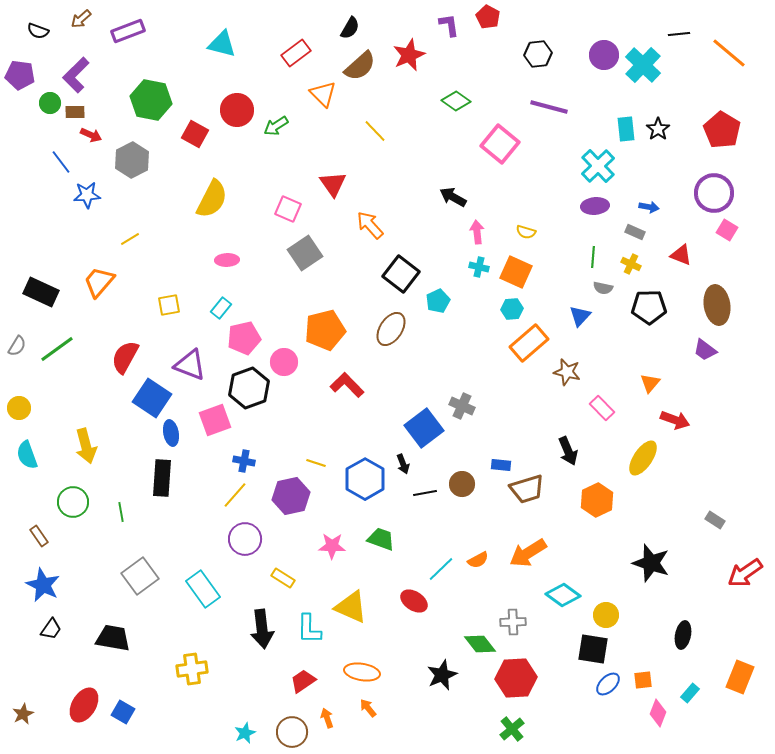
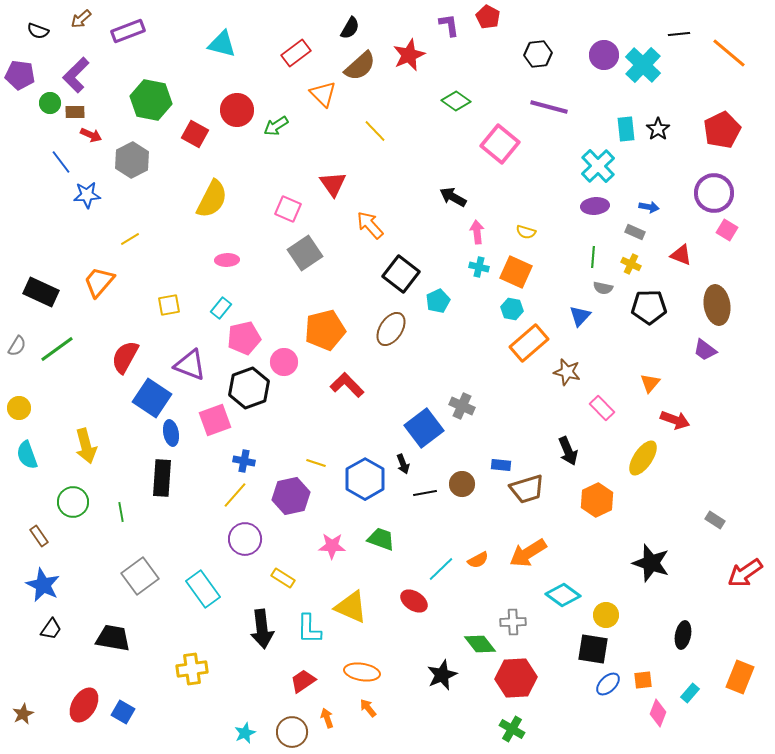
red pentagon at (722, 130): rotated 15 degrees clockwise
cyan hexagon at (512, 309): rotated 15 degrees clockwise
green cross at (512, 729): rotated 20 degrees counterclockwise
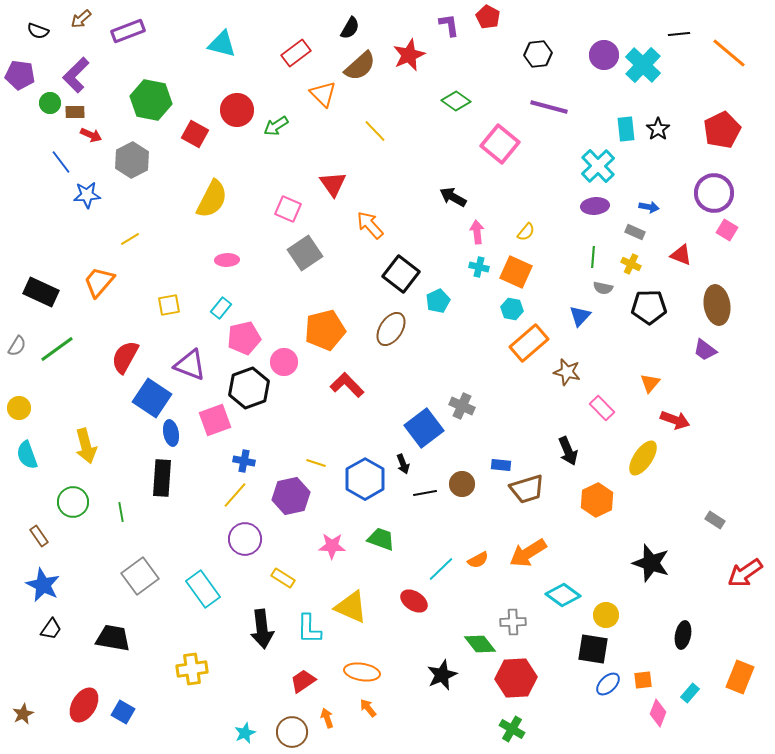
yellow semicircle at (526, 232): rotated 66 degrees counterclockwise
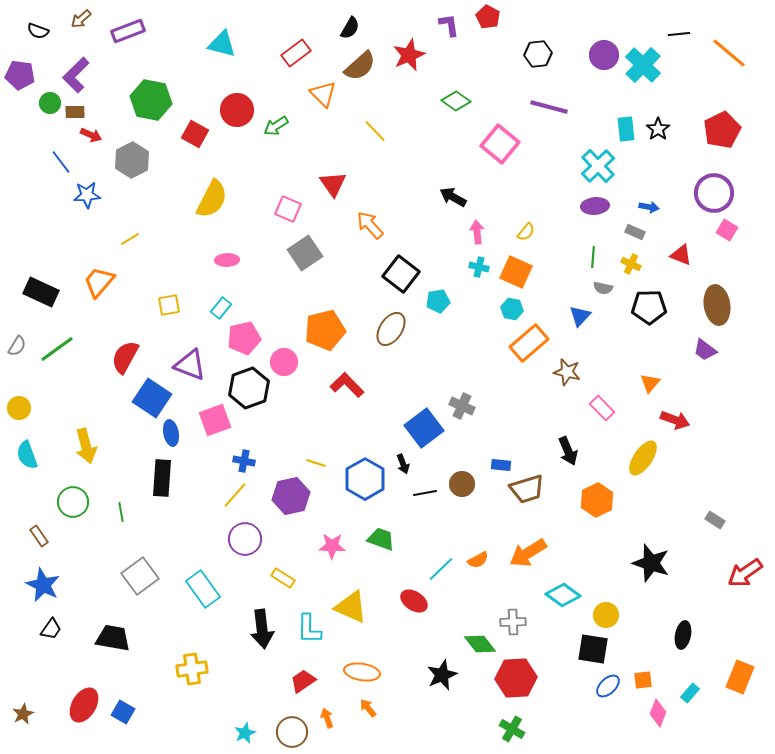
cyan pentagon at (438, 301): rotated 15 degrees clockwise
blue ellipse at (608, 684): moved 2 px down
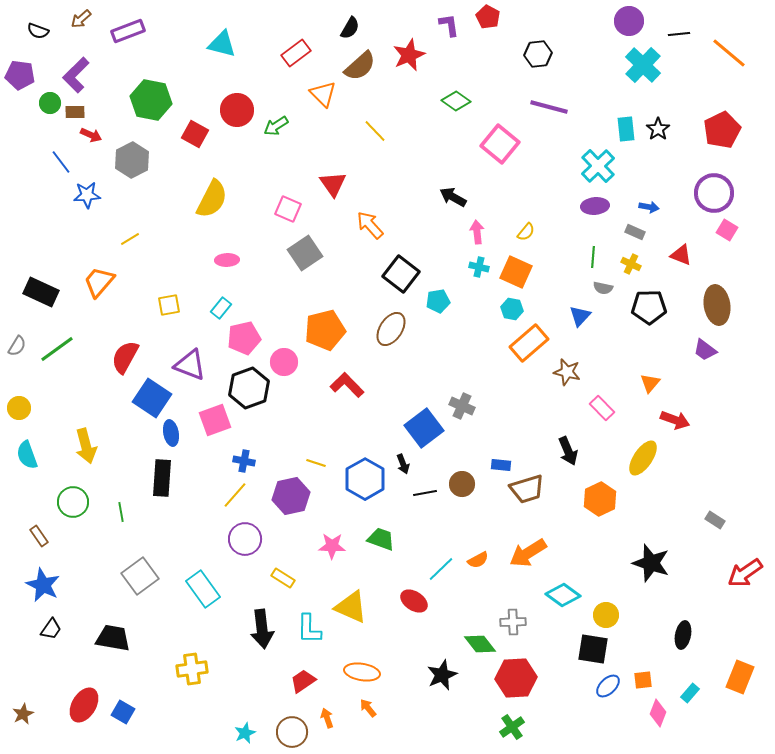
purple circle at (604, 55): moved 25 px right, 34 px up
orange hexagon at (597, 500): moved 3 px right, 1 px up
green cross at (512, 729): moved 2 px up; rotated 25 degrees clockwise
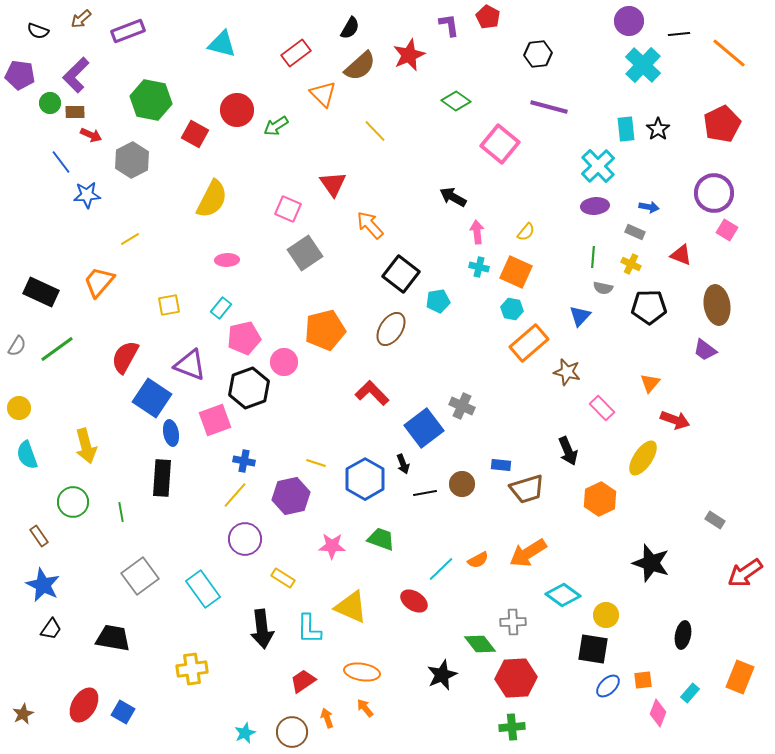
red pentagon at (722, 130): moved 6 px up
red L-shape at (347, 385): moved 25 px right, 8 px down
orange arrow at (368, 708): moved 3 px left
green cross at (512, 727): rotated 30 degrees clockwise
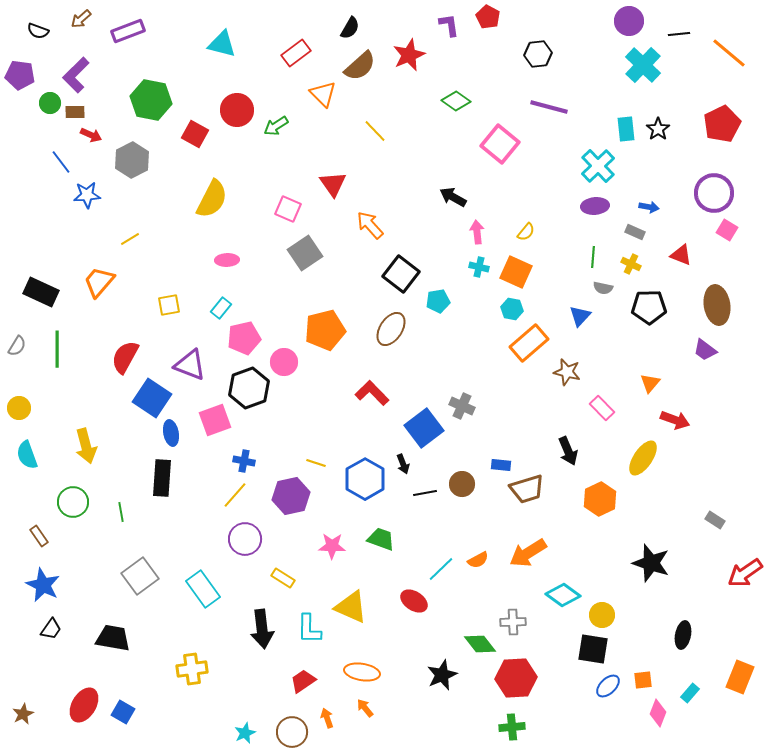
green line at (57, 349): rotated 54 degrees counterclockwise
yellow circle at (606, 615): moved 4 px left
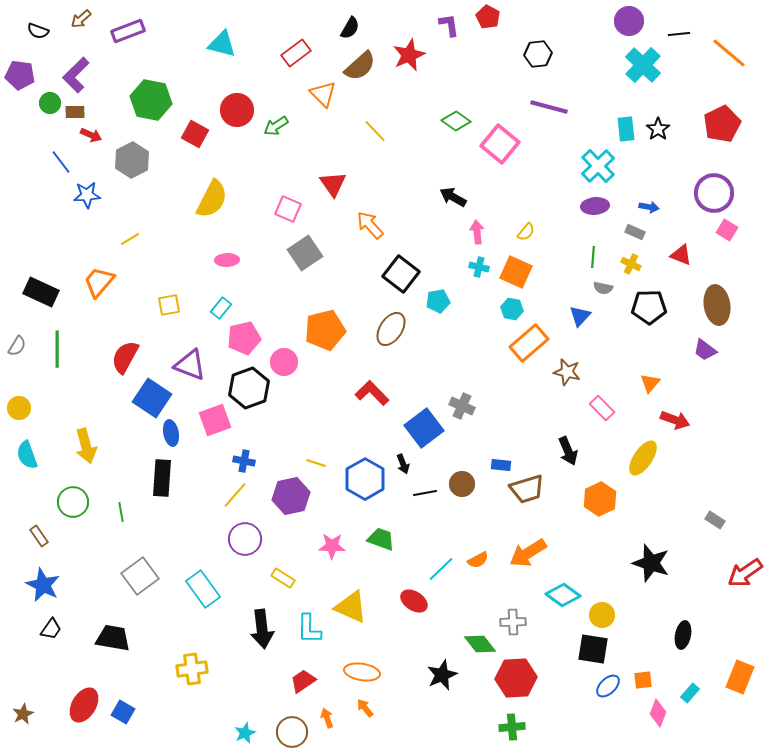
green diamond at (456, 101): moved 20 px down
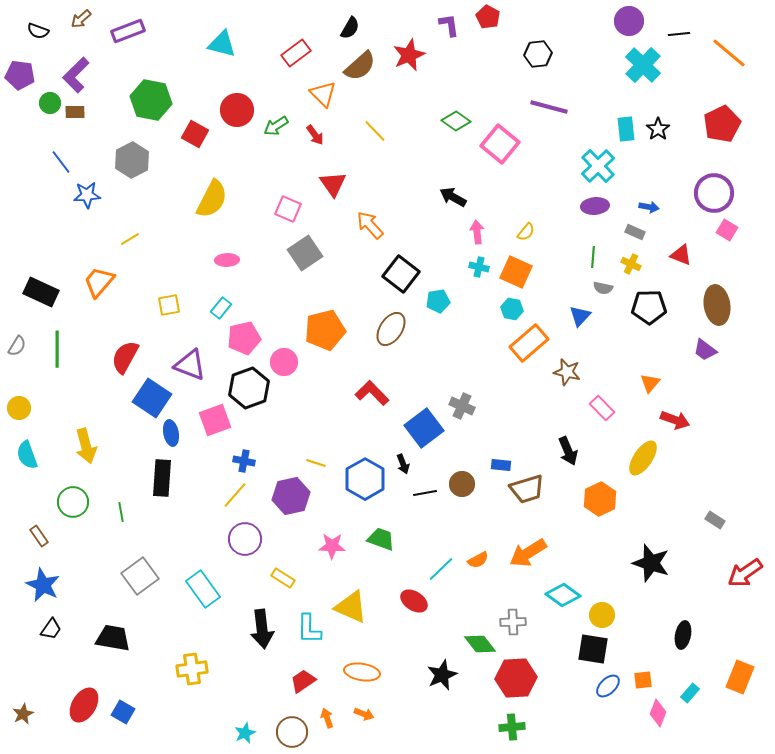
red arrow at (91, 135): moved 224 px right; rotated 30 degrees clockwise
orange arrow at (365, 708): moved 1 px left, 6 px down; rotated 150 degrees clockwise
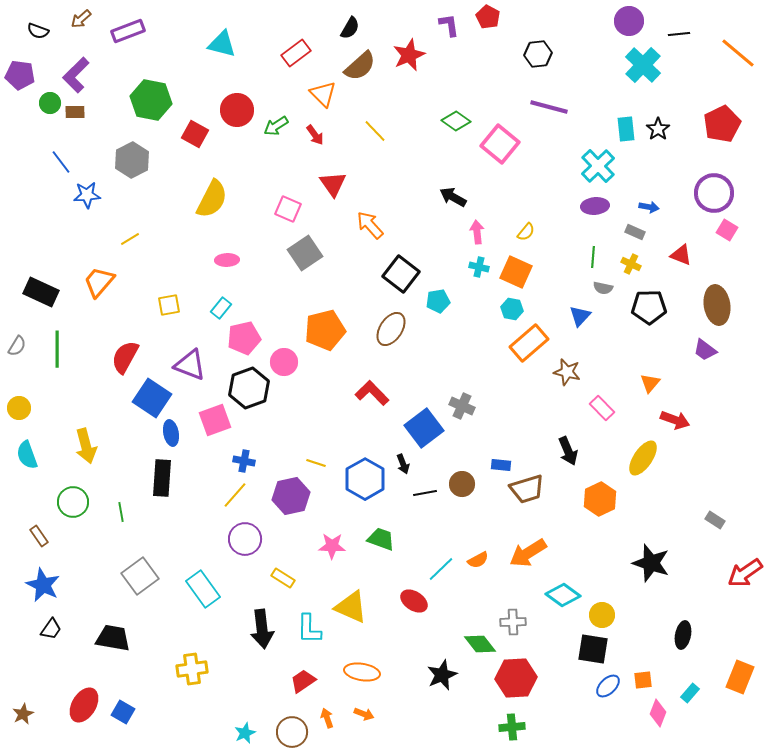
orange line at (729, 53): moved 9 px right
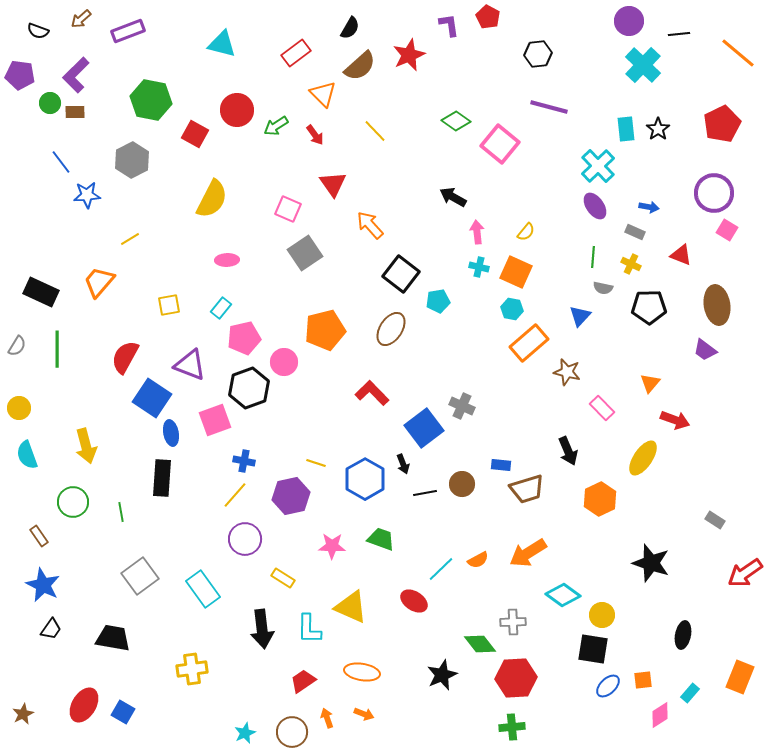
purple ellipse at (595, 206): rotated 60 degrees clockwise
pink diamond at (658, 713): moved 2 px right, 2 px down; rotated 36 degrees clockwise
